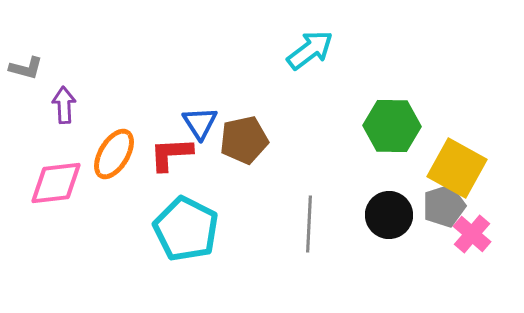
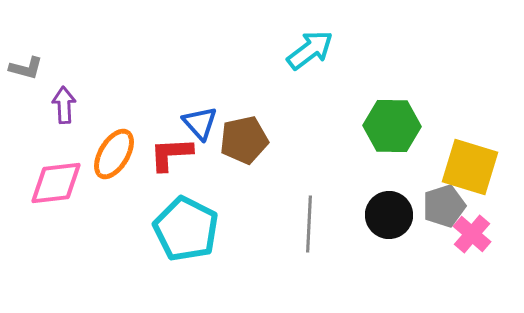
blue triangle: rotated 9 degrees counterclockwise
yellow square: moved 13 px right, 1 px up; rotated 12 degrees counterclockwise
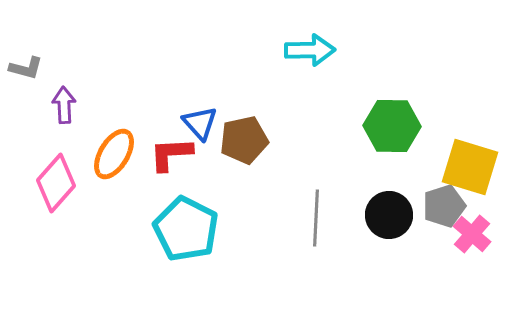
cyan arrow: rotated 36 degrees clockwise
pink diamond: rotated 42 degrees counterclockwise
gray line: moved 7 px right, 6 px up
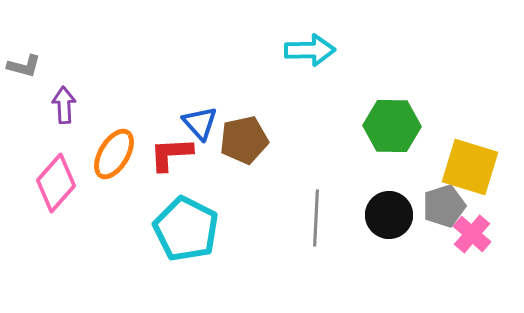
gray L-shape: moved 2 px left, 2 px up
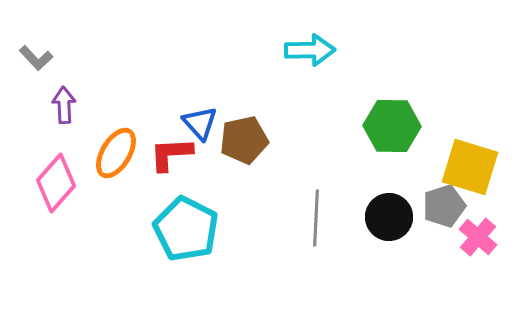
gray L-shape: moved 12 px right, 8 px up; rotated 32 degrees clockwise
orange ellipse: moved 2 px right, 1 px up
black circle: moved 2 px down
pink cross: moved 6 px right, 3 px down
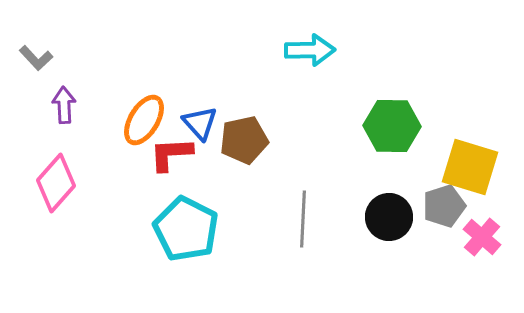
orange ellipse: moved 28 px right, 33 px up
gray line: moved 13 px left, 1 px down
pink cross: moved 4 px right
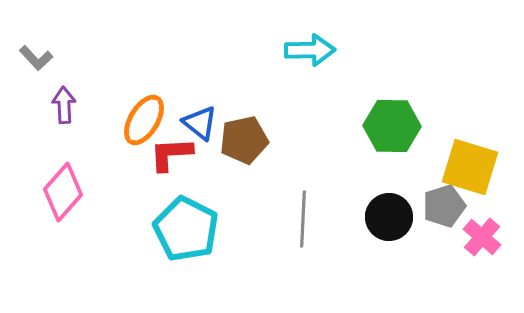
blue triangle: rotated 9 degrees counterclockwise
pink diamond: moved 7 px right, 9 px down
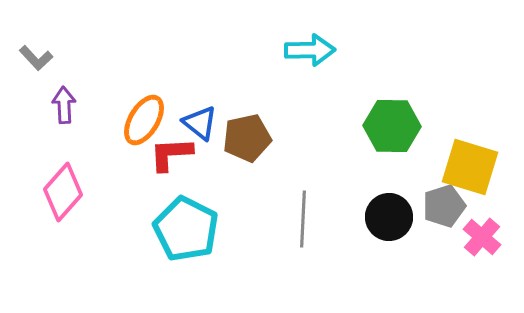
brown pentagon: moved 3 px right, 2 px up
